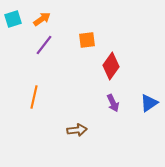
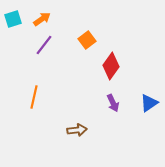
orange square: rotated 30 degrees counterclockwise
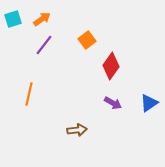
orange line: moved 5 px left, 3 px up
purple arrow: rotated 36 degrees counterclockwise
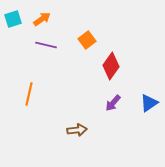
purple line: moved 2 px right; rotated 65 degrees clockwise
purple arrow: rotated 102 degrees clockwise
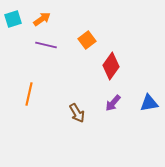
blue triangle: rotated 24 degrees clockwise
brown arrow: moved 17 px up; rotated 66 degrees clockwise
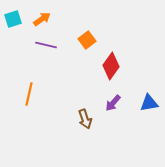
brown arrow: moved 8 px right, 6 px down; rotated 12 degrees clockwise
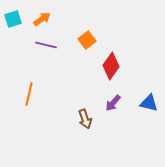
blue triangle: rotated 24 degrees clockwise
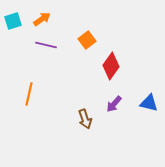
cyan square: moved 2 px down
purple arrow: moved 1 px right, 1 px down
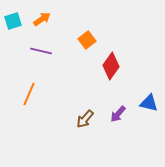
purple line: moved 5 px left, 6 px down
orange line: rotated 10 degrees clockwise
purple arrow: moved 4 px right, 10 px down
brown arrow: rotated 60 degrees clockwise
